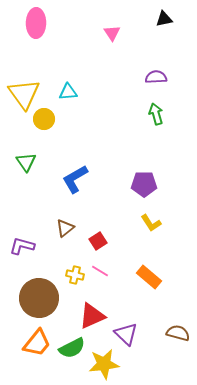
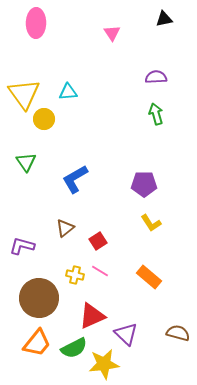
green semicircle: moved 2 px right
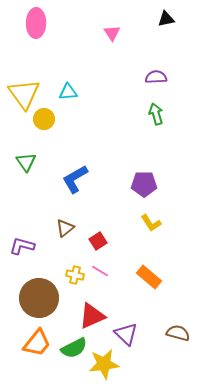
black triangle: moved 2 px right
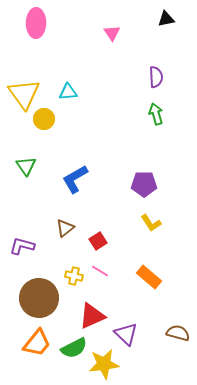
purple semicircle: rotated 90 degrees clockwise
green triangle: moved 4 px down
yellow cross: moved 1 px left, 1 px down
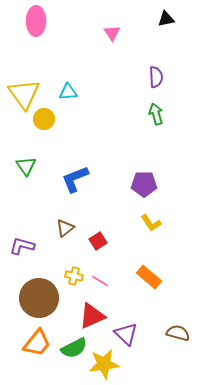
pink ellipse: moved 2 px up
blue L-shape: rotated 8 degrees clockwise
pink line: moved 10 px down
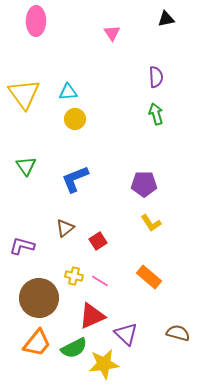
yellow circle: moved 31 px right
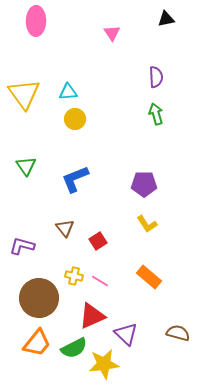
yellow L-shape: moved 4 px left, 1 px down
brown triangle: rotated 30 degrees counterclockwise
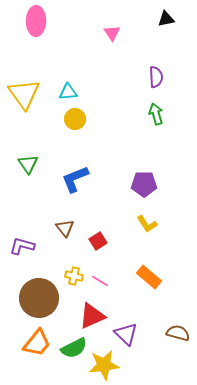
green triangle: moved 2 px right, 2 px up
yellow star: moved 1 px down
